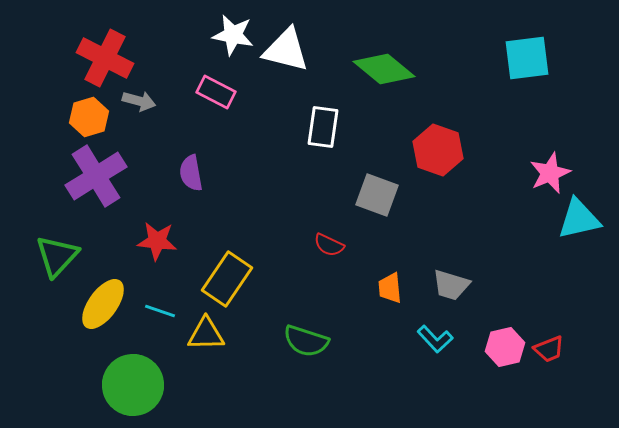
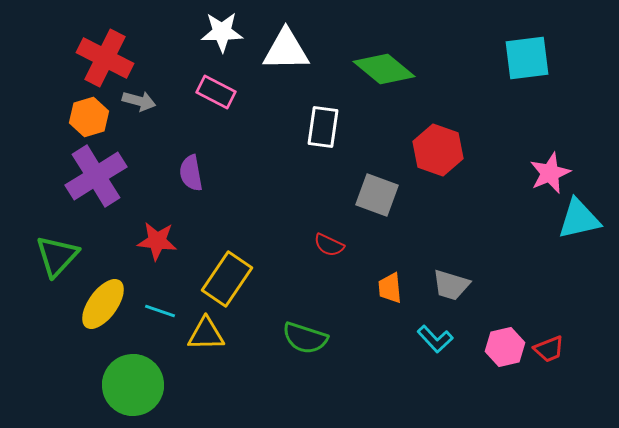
white star: moved 11 px left, 3 px up; rotated 12 degrees counterclockwise
white triangle: rotated 15 degrees counterclockwise
green semicircle: moved 1 px left, 3 px up
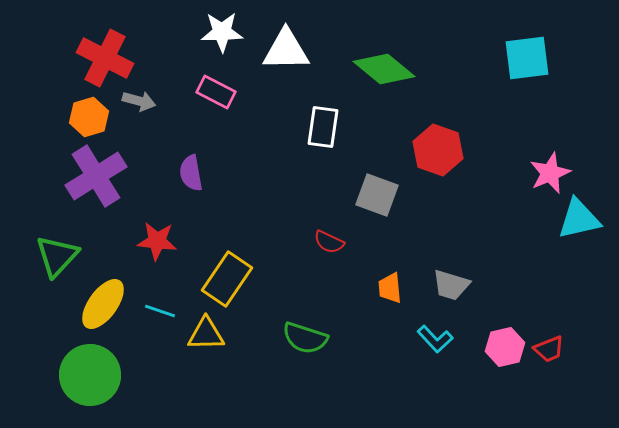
red semicircle: moved 3 px up
green circle: moved 43 px left, 10 px up
